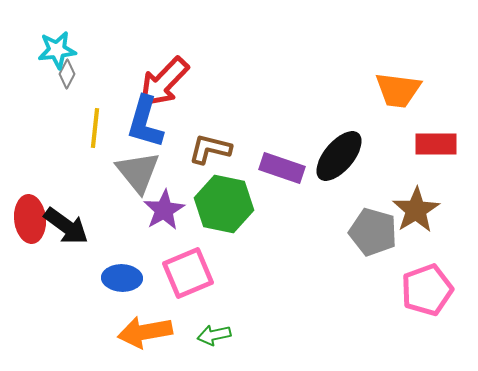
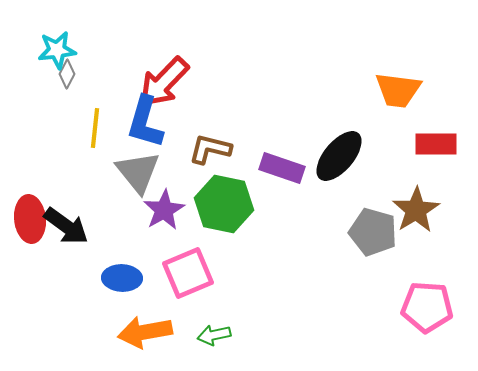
pink pentagon: moved 17 px down; rotated 24 degrees clockwise
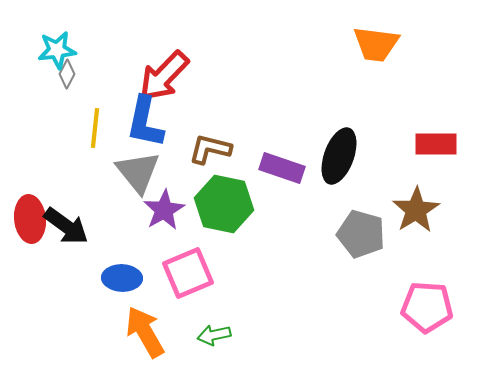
red arrow: moved 6 px up
orange trapezoid: moved 22 px left, 46 px up
blue L-shape: rotated 4 degrees counterclockwise
black ellipse: rotated 20 degrees counterclockwise
gray pentagon: moved 12 px left, 2 px down
orange arrow: rotated 70 degrees clockwise
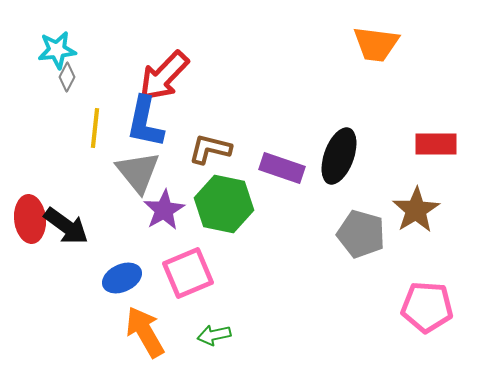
gray diamond: moved 3 px down
blue ellipse: rotated 27 degrees counterclockwise
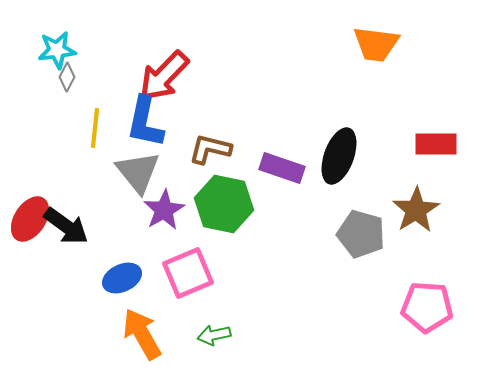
red ellipse: rotated 39 degrees clockwise
orange arrow: moved 3 px left, 2 px down
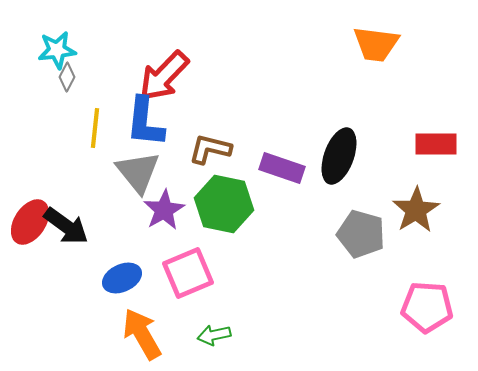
blue L-shape: rotated 6 degrees counterclockwise
red ellipse: moved 3 px down
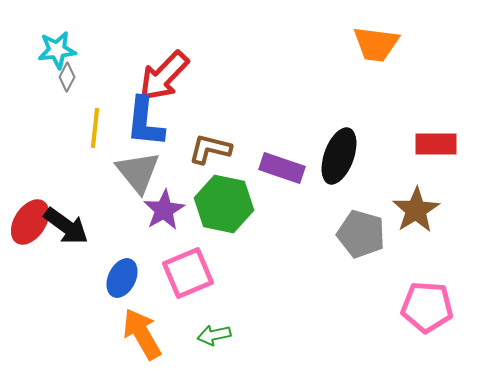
blue ellipse: rotated 39 degrees counterclockwise
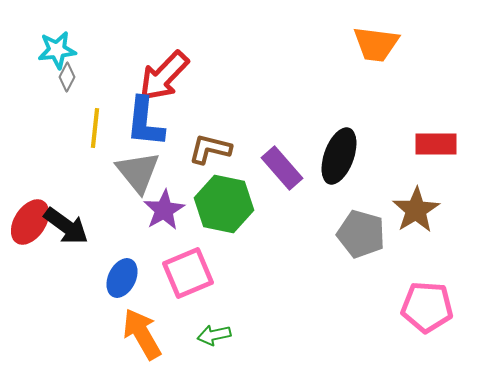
purple rectangle: rotated 30 degrees clockwise
